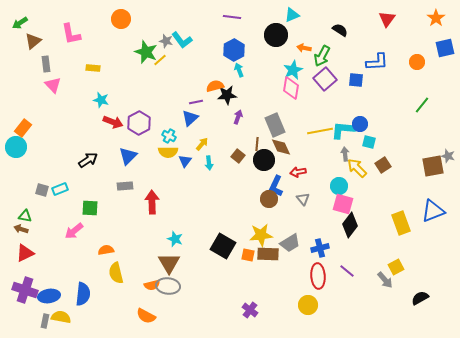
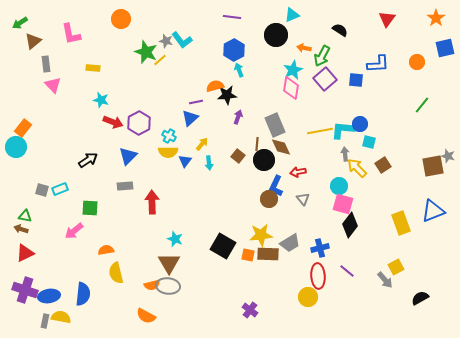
blue L-shape at (377, 62): moved 1 px right, 2 px down
yellow circle at (308, 305): moved 8 px up
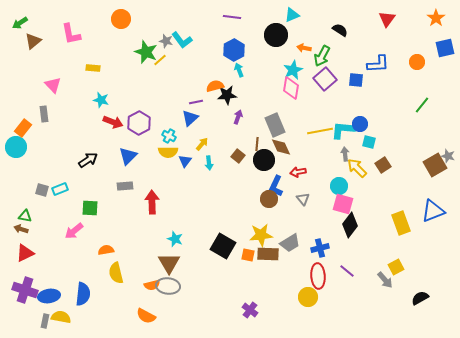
gray rectangle at (46, 64): moved 2 px left, 50 px down
brown square at (433, 166): moved 2 px right, 1 px up; rotated 20 degrees counterclockwise
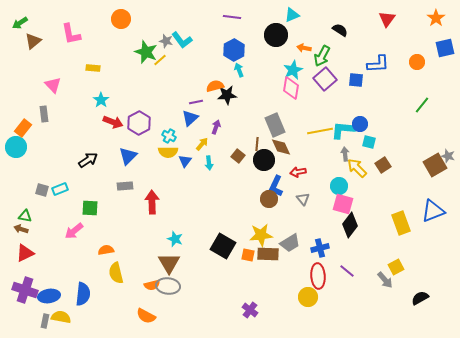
cyan star at (101, 100): rotated 21 degrees clockwise
purple arrow at (238, 117): moved 22 px left, 10 px down
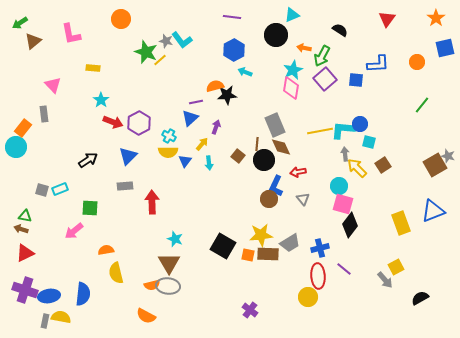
cyan arrow at (239, 70): moved 6 px right, 2 px down; rotated 48 degrees counterclockwise
purple line at (347, 271): moved 3 px left, 2 px up
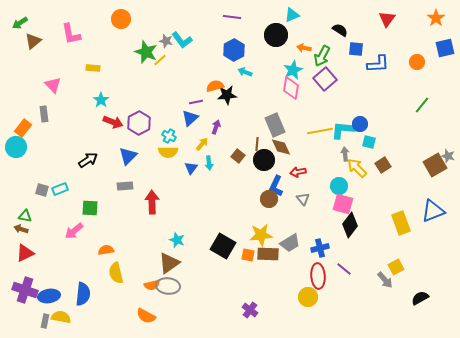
blue square at (356, 80): moved 31 px up
blue triangle at (185, 161): moved 6 px right, 7 px down
cyan star at (175, 239): moved 2 px right, 1 px down
brown triangle at (169, 263): rotated 25 degrees clockwise
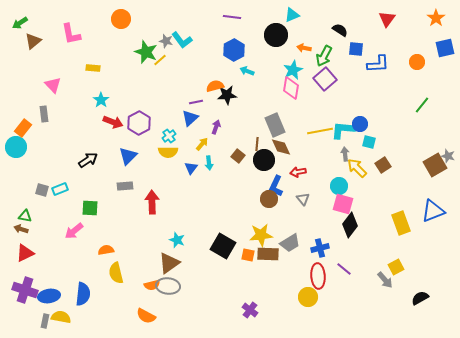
green arrow at (322, 56): moved 2 px right
cyan arrow at (245, 72): moved 2 px right, 1 px up
cyan cross at (169, 136): rotated 24 degrees clockwise
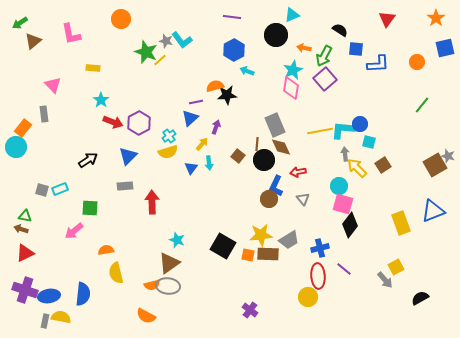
yellow semicircle at (168, 152): rotated 18 degrees counterclockwise
gray trapezoid at (290, 243): moved 1 px left, 3 px up
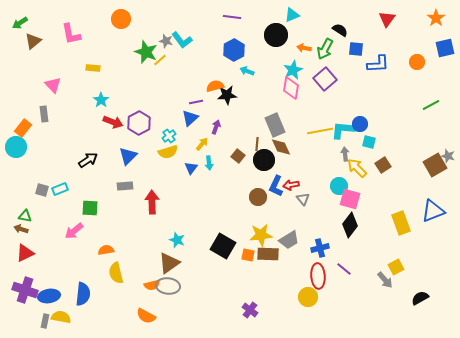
green arrow at (324, 56): moved 1 px right, 7 px up
green line at (422, 105): moved 9 px right; rotated 24 degrees clockwise
red arrow at (298, 172): moved 7 px left, 13 px down
brown circle at (269, 199): moved 11 px left, 2 px up
pink square at (343, 204): moved 7 px right, 5 px up
